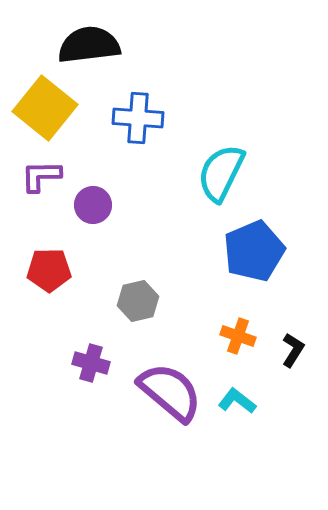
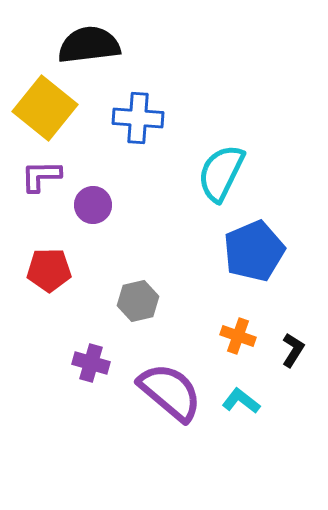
cyan L-shape: moved 4 px right
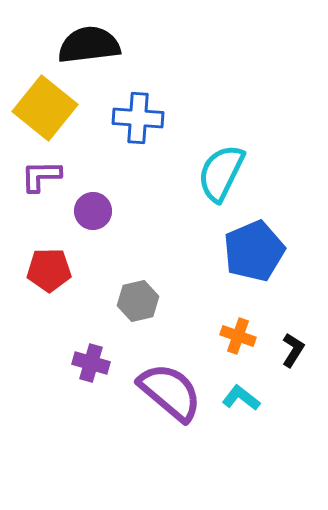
purple circle: moved 6 px down
cyan L-shape: moved 3 px up
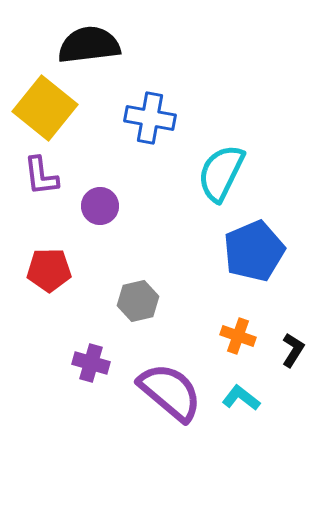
blue cross: moved 12 px right; rotated 6 degrees clockwise
purple L-shape: rotated 96 degrees counterclockwise
purple circle: moved 7 px right, 5 px up
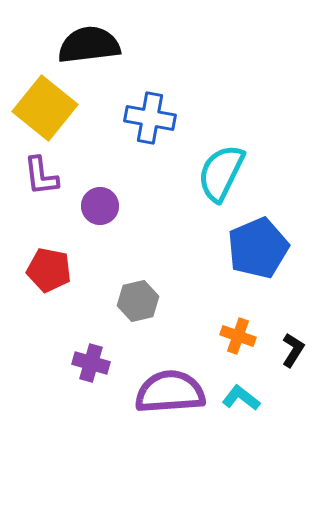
blue pentagon: moved 4 px right, 3 px up
red pentagon: rotated 12 degrees clockwise
purple semicircle: rotated 44 degrees counterclockwise
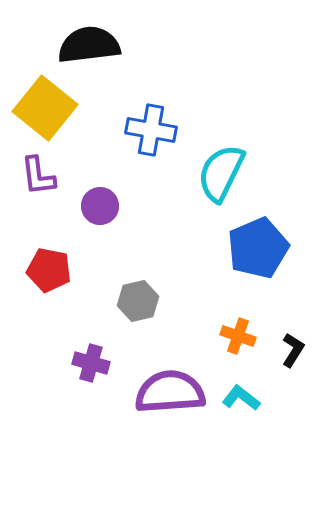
blue cross: moved 1 px right, 12 px down
purple L-shape: moved 3 px left
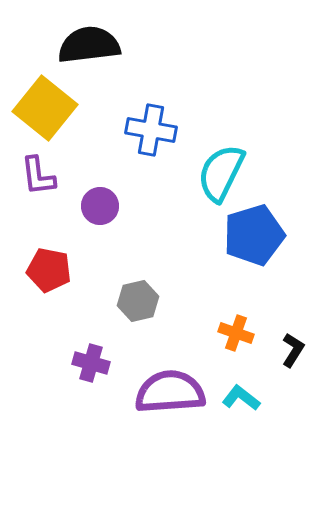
blue pentagon: moved 4 px left, 13 px up; rotated 6 degrees clockwise
orange cross: moved 2 px left, 3 px up
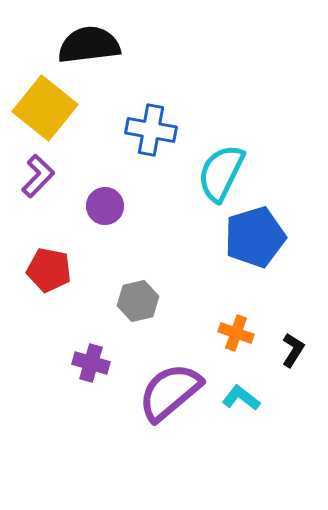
purple L-shape: rotated 129 degrees counterclockwise
purple circle: moved 5 px right
blue pentagon: moved 1 px right, 2 px down
purple semicircle: rotated 36 degrees counterclockwise
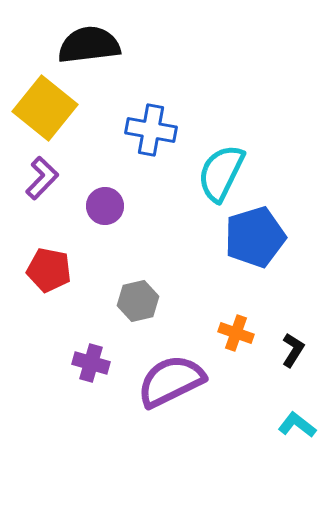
purple L-shape: moved 4 px right, 2 px down
purple semicircle: moved 1 px right, 11 px up; rotated 14 degrees clockwise
cyan L-shape: moved 56 px right, 27 px down
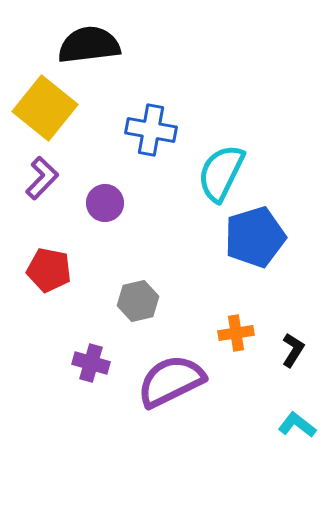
purple circle: moved 3 px up
orange cross: rotated 28 degrees counterclockwise
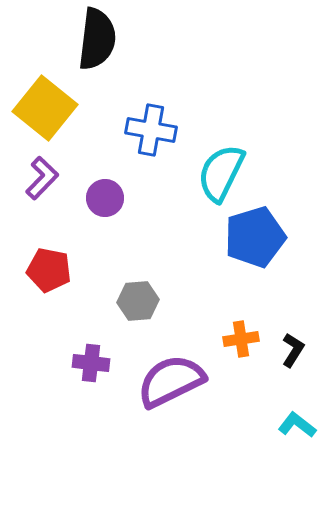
black semicircle: moved 8 px right, 6 px up; rotated 104 degrees clockwise
purple circle: moved 5 px up
gray hexagon: rotated 9 degrees clockwise
orange cross: moved 5 px right, 6 px down
purple cross: rotated 9 degrees counterclockwise
